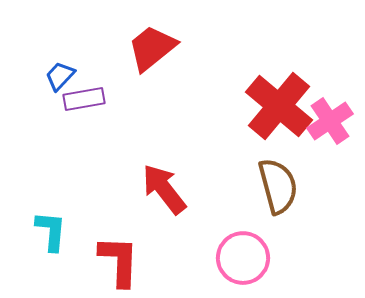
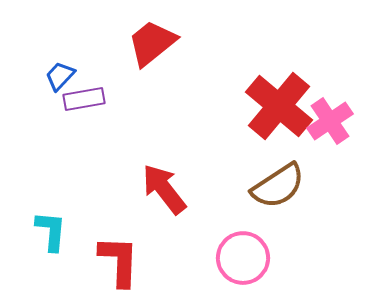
red trapezoid: moved 5 px up
brown semicircle: rotated 72 degrees clockwise
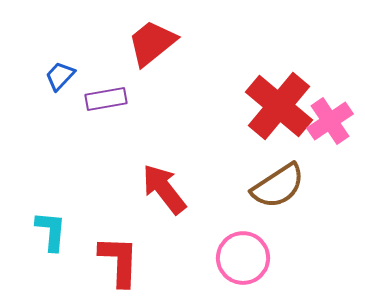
purple rectangle: moved 22 px right
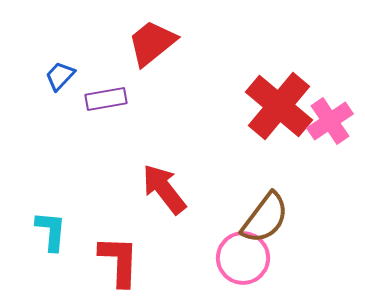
brown semicircle: moved 13 px left, 32 px down; rotated 20 degrees counterclockwise
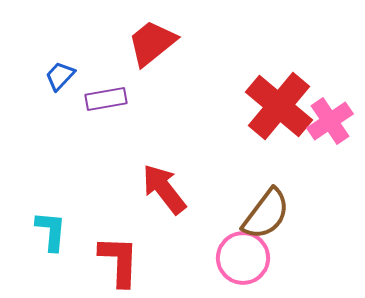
brown semicircle: moved 1 px right, 4 px up
